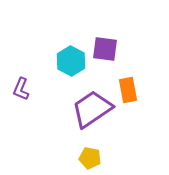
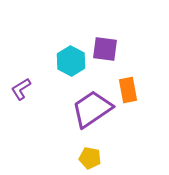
purple L-shape: rotated 35 degrees clockwise
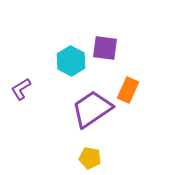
purple square: moved 1 px up
orange rectangle: rotated 35 degrees clockwise
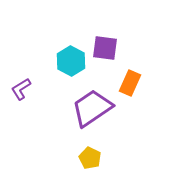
orange rectangle: moved 2 px right, 7 px up
purple trapezoid: moved 1 px up
yellow pentagon: rotated 15 degrees clockwise
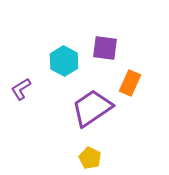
cyan hexagon: moved 7 px left
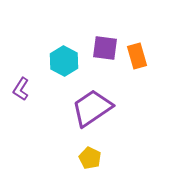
orange rectangle: moved 7 px right, 27 px up; rotated 40 degrees counterclockwise
purple L-shape: rotated 25 degrees counterclockwise
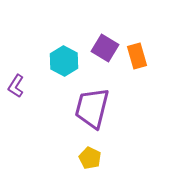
purple square: rotated 24 degrees clockwise
purple L-shape: moved 5 px left, 3 px up
purple trapezoid: rotated 42 degrees counterclockwise
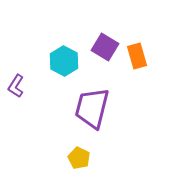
purple square: moved 1 px up
yellow pentagon: moved 11 px left
